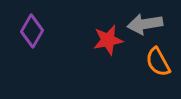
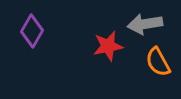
red star: moved 6 px down
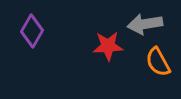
red star: rotated 8 degrees clockwise
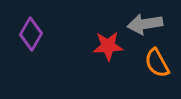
purple diamond: moved 1 px left, 3 px down
orange semicircle: moved 1 px left, 1 px down
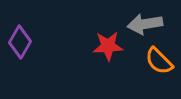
purple diamond: moved 11 px left, 8 px down
orange semicircle: moved 2 px right, 2 px up; rotated 16 degrees counterclockwise
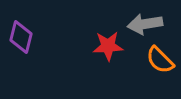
purple diamond: moved 1 px right, 5 px up; rotated 16 degrees counterclockwise
orange semicircle: moved 1 px right, 1 px up
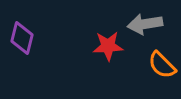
purple diamond: moved 1 px right, 1 px down
orange semicircle: moved 2 px right, 5 px down
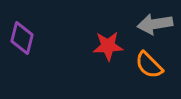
gray arrow: moved 10 px right
orange semicircle: moved 13 px left
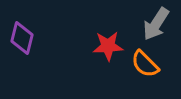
gray arrow: moved 1 px right; rotated 48 degrees counterclockwise
orange semicircle: moved 4 px left, 1 px up
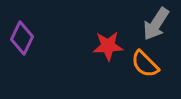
purple diamond: rotated 12 degrees clockwise
